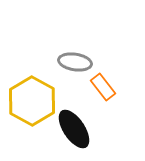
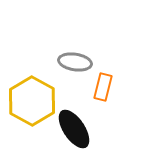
orange rectangle: rotated 52 degrees clockwise
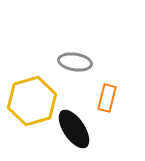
orange rectangle: moved 4 px right, 11 px down
yellow hexagon: rotated 15 degrees clockwise
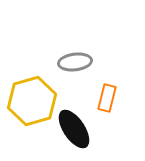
gray ellipse: rotated 16 degrees counterclockwise
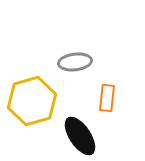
orange rectangle: rotated 8 degrees counterclockwise
black ellipse: moved 6 px right, 7 px down
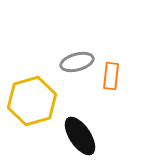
gray ellipse: moved 2 px right; rotated 8 degrees counterclockwise
orange rectangle: moved 4 px right, 22 px up
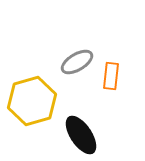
gray ellipse: rotated 16 degrees counterclockwise
black ellipse: moved 1 px right, 1 px up
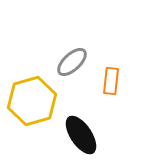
gray ellipse: moved 5 px left; rotated 12 degrees counterclockwise
orange rectangle: moved 5 px down
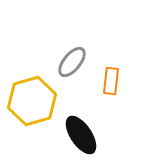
gray ellipse: rotated 8 degrees counterclockwise
